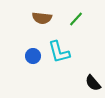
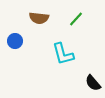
brown semicircle: moved 3 px left
cyan L-shape: moved 4 px right, 2 px down
blue circle: moved 18 px left, 15 px up
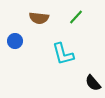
green line: moved 2 px up
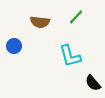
brown semicircle: moved 1 px right, 4 px down
blue circle: moved 1 px left, 5 px down
cyan L-shape: moved 7 px right, 2 px down
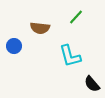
brown semicircle: moved 6 px down
black semicircle: moved 1 px left, 1 px down
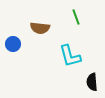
green line: rotated 63 degrees counterclockwise
blue circle: moved 1 px left, 2 px up
black semicircle: moved 2 px up; rotated 36 degrees clockwise
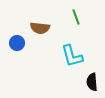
blue circle: moved 4 px right, 1 px up
cyan L-shape: moved 2 px right
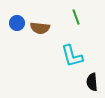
blue circle: moved 20 px up
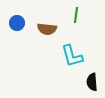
green line: moved 2 px up; rotated 28 degrees clockwise
brown semicircle: moved 7 px right, 1 px down
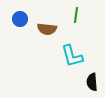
blue circle: moved 3 px right, 4 px up
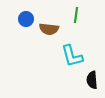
blue circle: moved 6 px right
brown semicircle: moved 2 px right
black semicircle: moved 2 px up
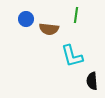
black semicircle: moved 1 px down
